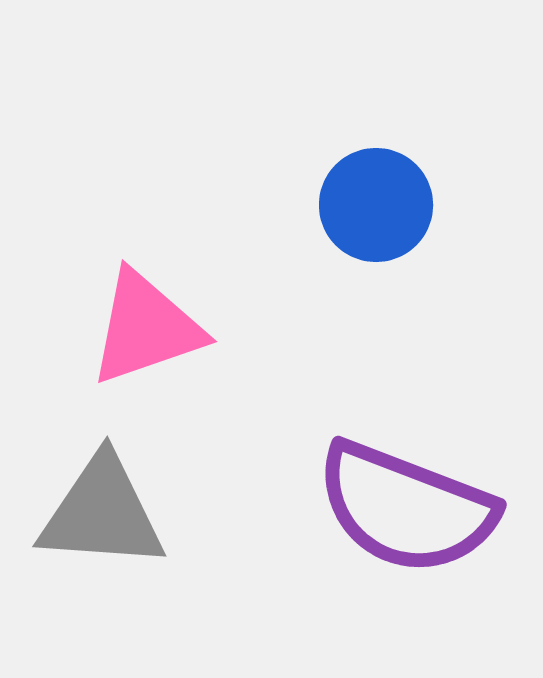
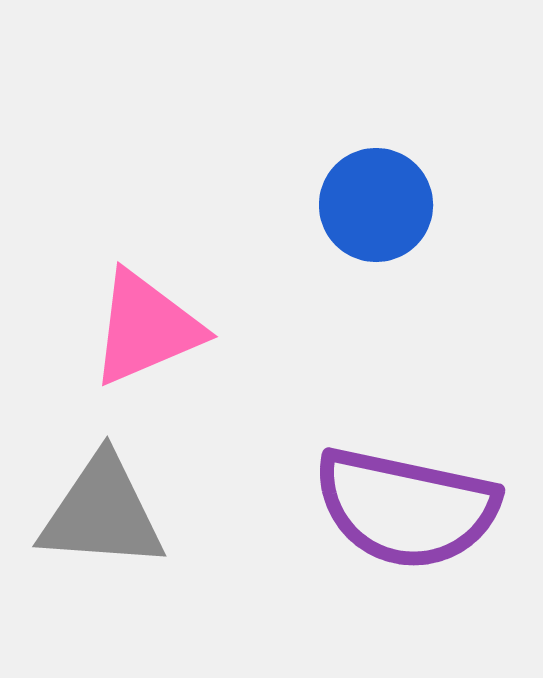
pink triangle: rotated 4 degrees counterclockwise
purple semicircle: rotated 9 degrees counterclockwise
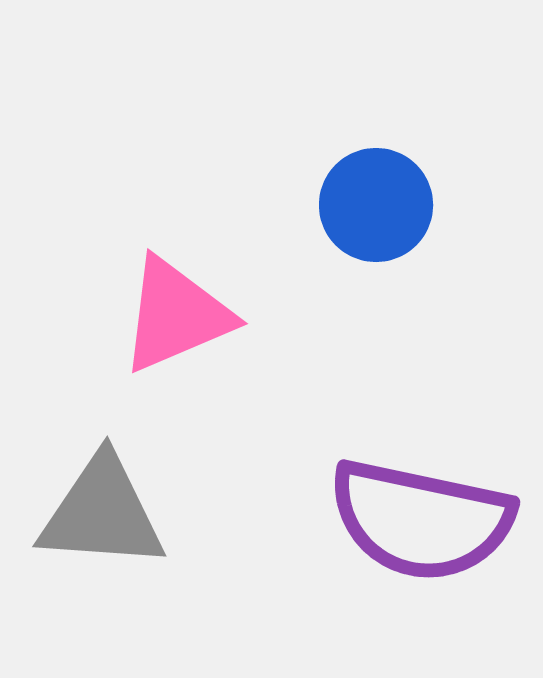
pink triangle: moved 30 px right, 13 px up
purple semicircle: moved 15 px right, 12 px down
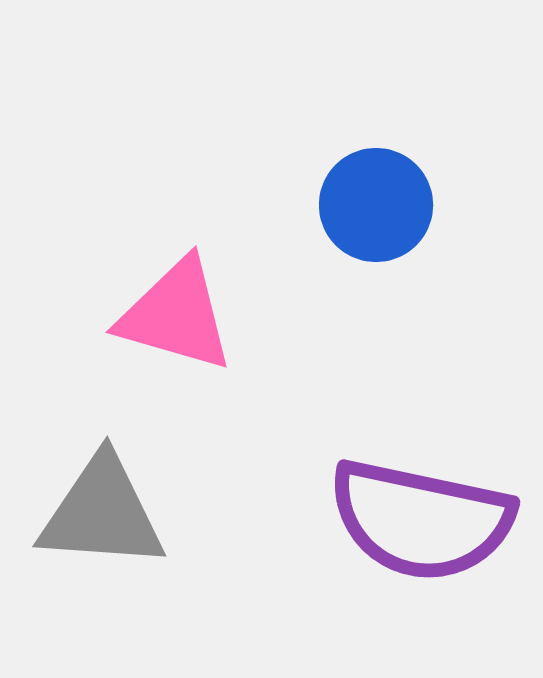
pink triangle: rotated 39 degrees clockwise
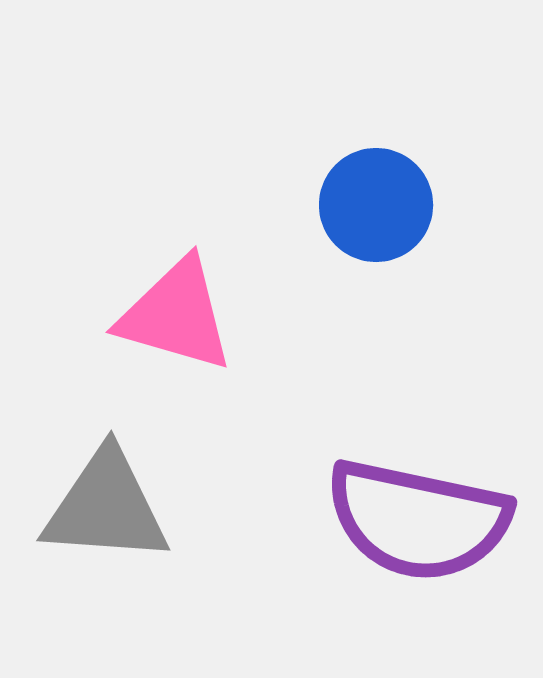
gray triangle: moved 4 px right, 6 px up
purple semicircle: moved 3 px left
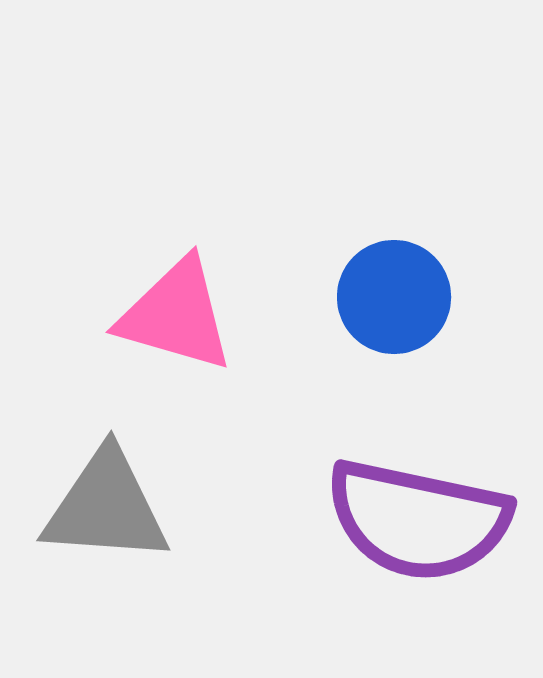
blue circle: moved 18 px right, 92 px down
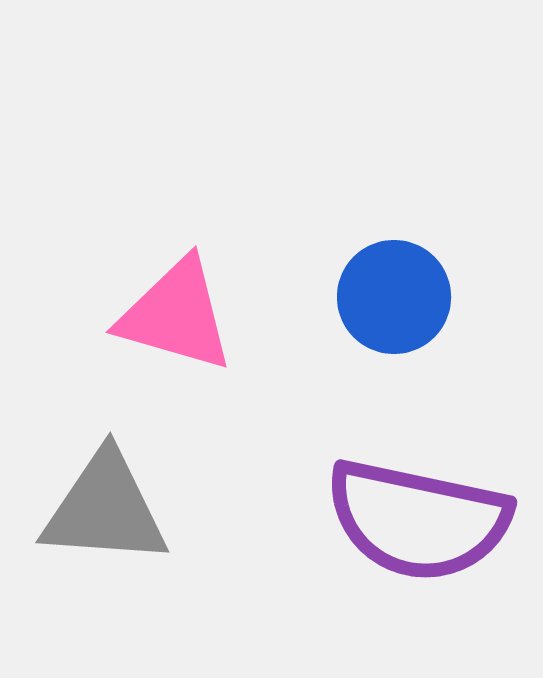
gray triangle: moved 1 px left, 2 px down
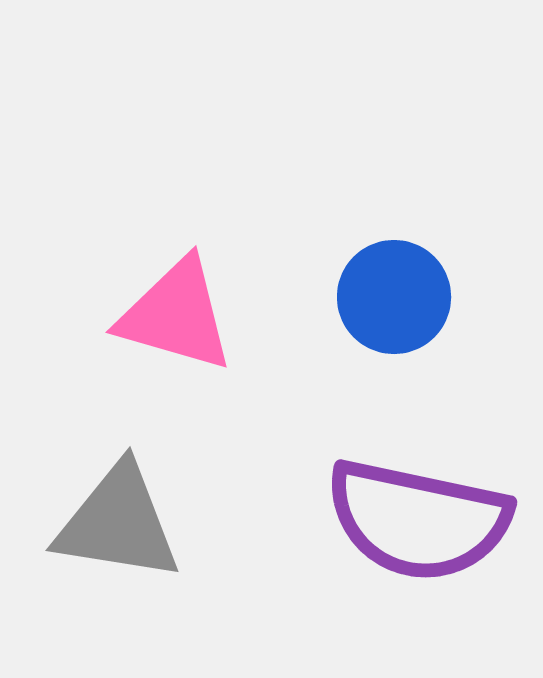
gray triangle: moved 13 px right, 14 px down; rotated 5 degrees clockwise
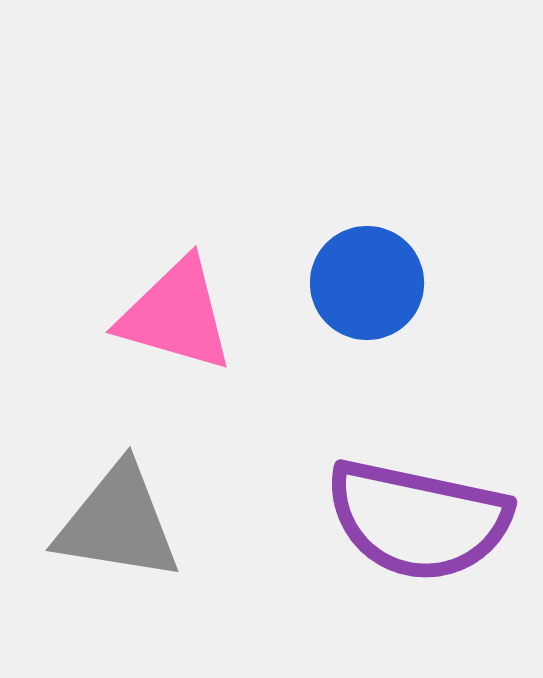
blue circle: moved 27 px left, 14 px up
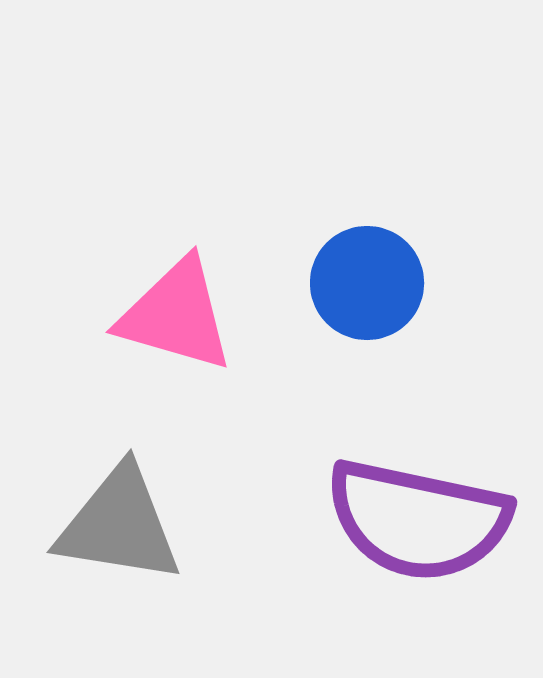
gray triangle: moved 1 px right, 2 px down
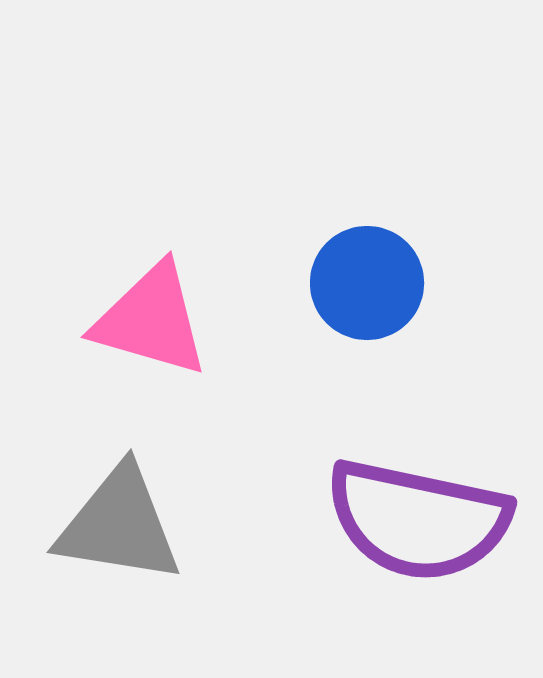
pink triangle: moved 25 px left, 5 px down
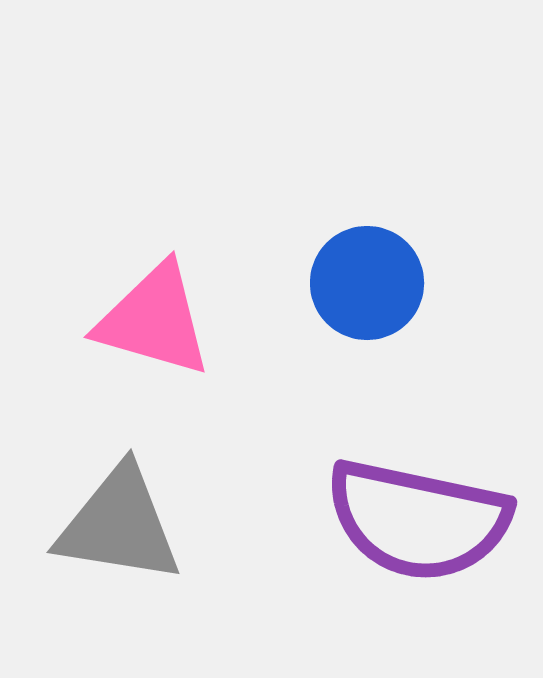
pink triangle: moved 3 px right
